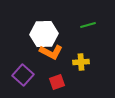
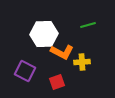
orange L-shape: moved 11 px right
yellow cross: moved 1 px right
purple square: moved 2 px right, 4 px up; rotated 15 degrees counterclockwise
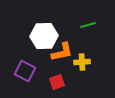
white hexagon: moved 2 px down
orange L-shape: rotated 40 degrees counterclockwise
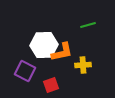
white hexagon: moved 9 px down
yellow cross: moved 1 px right, 3 px down
red square: moved 6 px left, 3 px down
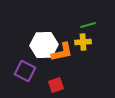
yellow cross: moved 23 px up
red square: moved 5 px right
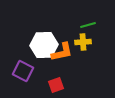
purple square: moved 2 px left
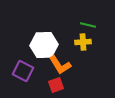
green line: rotated 28 degrees clockwise
orange L-shape: moved 2 px left, 13 px down; rotated 70 degrees clockwise
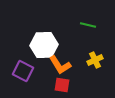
yellow cross: moved 12 px right, 18 px down; rotated 21 degrees counterclockwise
red square: moved 6 px right; rotated 28 degrees clockwise
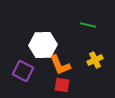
white hexagon: moved 1 px left
orange L-shape: rotated 10 degrees clockwise
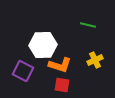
orange L-shape: rotated 50 degrees counterclockwise
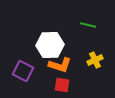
white hexagon: moved 7 px right
